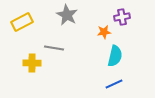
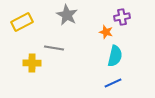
orange star: moved 2 px right; rotated 24 degrees clockwise
blue line: moved 1 px left, 1 px up
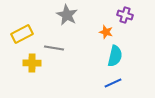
purple cross: moved 3 px right, 2 px up; rotated 28 degrees clockwise
yellow rectangle: moved 12 px down
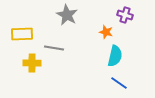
yellow rectangle: rotated 25 degrees clockwise
blue line: moved 6 px right; rotated 60 degrees clockwise
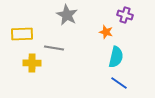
cyan semicircle: moved 1 px right, 1 px down
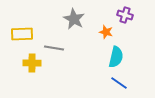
gray star: moved 7 px right, 4 px down
